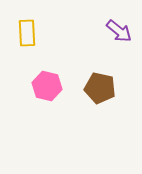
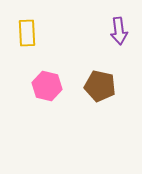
purple arrow: rotated 44 degrees clockwise
brown pentagon: moved 2 px up
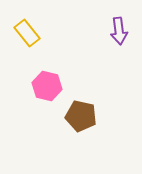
yellow rectangle: rotated 36 degrees counterclockwise
brown pentagon: moved 19 px left, 30 px down
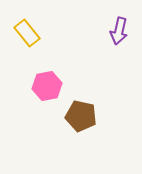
purple arrow: rotated 20 degrees clockwise
pink hexagon: rotated 24 degrees counterclockwise
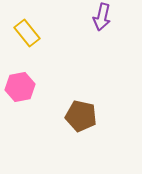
purple arrow: moved 17 px left, 14 px up
pink hexagon: moved 27 px left, 1 px down
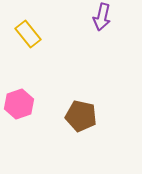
yellow rectangle: moved 1 px right, 1 px down
pink hexagon: moved 1 px left, 17 px down; rotated 8 degrees counterclockwise
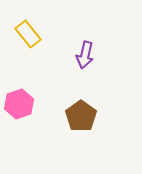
purple arrow: moved 17 px left, 38 px down
brown pentagon: rotated 24 degrees clockwise
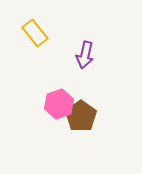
yellow rectangle: moved 7 px right, 1 px up
pink hexagon: moved 40 px right
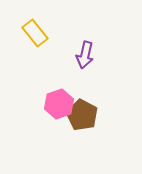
brown pentagon: moved 1 px right, 1 px up; rotated 8 degrees counterclockwise
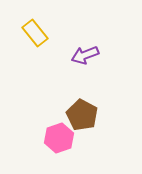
purple arrow: rotated 56 degrees clockwise
pink hexagon: moved 34 px down
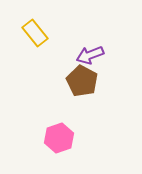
purple arrow: moved 5 px right
brown pentagon: moved 34 px up
